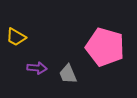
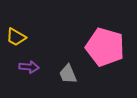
purple arrow: moved 8 px left, 1 px up
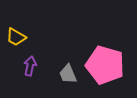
pink pentagon: moved 18 px down
purple arrow: moved 1 px right, 1 px up; rotated 84 degrees counterclockwise
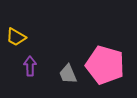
purple arrow: rotated 12 degrees counterclockwise
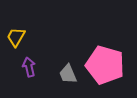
yellow trapezoid: rotated 90 degrees clockwise
purple arrow: moved 1 px left, 1 px down; rotated 12 degrees counterclockwise
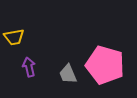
yellow trapezoid: moved 2 px left; rotated 130 degrees counterclockwise
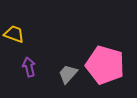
yellow trapezoid: moved 3 px up; rotated 150 degrees counterclockwise
gray trapezoid: rotated 65 degrees clockwise
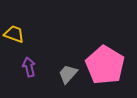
pink pentagon: rotated 15 degrees clockwise
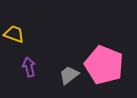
pink pentagon: moved 1 px left; rotated 9 degrees counterclockwise
gray trapezoid: moved 1 px right, 1 px down; rotated 10 degrees clockwise
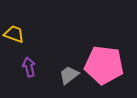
pink pentagon: rotated 15 degrees counterclockwise
